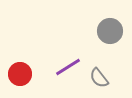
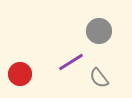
gray circle: moved 11 px left
purple line: moved 3 px right, 5 px up
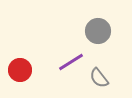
gray circle: moved 1 px left
red circle: moved 4 px up
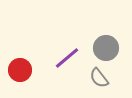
gray circle: moved 8 px right, 17 px down
purple line: moved 4 px left, 4 px up; rotated 8 degrees counterclockwise
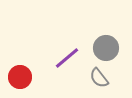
red circle: moved 7 px down
